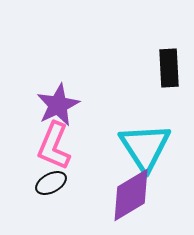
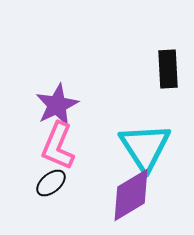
black rectangle: moved 1 px left, 1 px down
purple star: moved 1 px left
pink L-shape: moved 4 px right
black ellipse: rotated 12 degrees counterclockwise
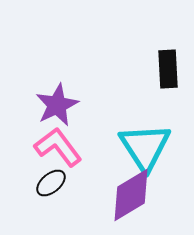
pink L-shape: moved 1 px down; rotated 120 degrees clockwise
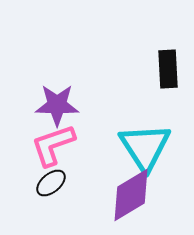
purple star: rotated 27 degrees clockwise
pink L-shape: moved 5 px left, 2 px up; rotated 72 degrees counterclockwise
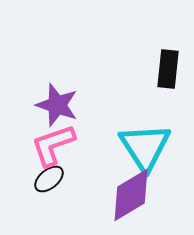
black rectangle: rotated 9 degrees clockwise
purple star: rotated 18 degrees clockwise
black ellipse: moved 2 px left, 4 px up
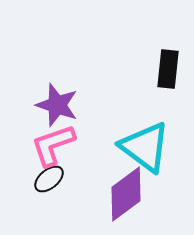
cyan triangle: rotated 20 degrees counterclockwise
purple diamond: moved 5 px left, 1 px up; rotated 6 degrees counterclockwise
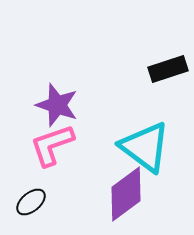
black rectangle: rotated 66 degrees clockwise
pink L-shape: moved 1 px left
black ellipse: moved 18 px left, 23 px down
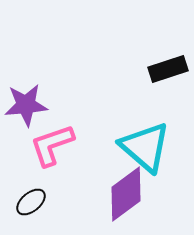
purple star: moved 31 px left; rotated 24 degrees counterclockwise
cyan triangle: rotated 4 degrees clockwise
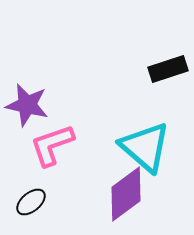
purple star: moved 1 px right; rotated 18 degrees clockwise
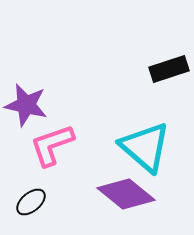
black rectangle: moved 1 px right
purple star: moved 1 px left
purple diamond: rotated 76 degrees clockwise
